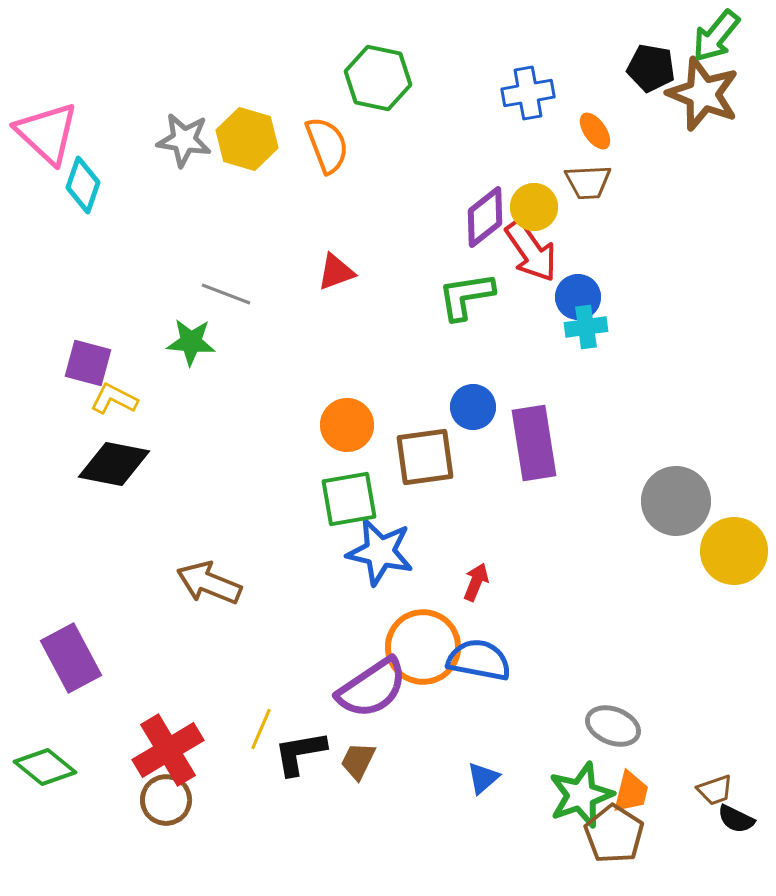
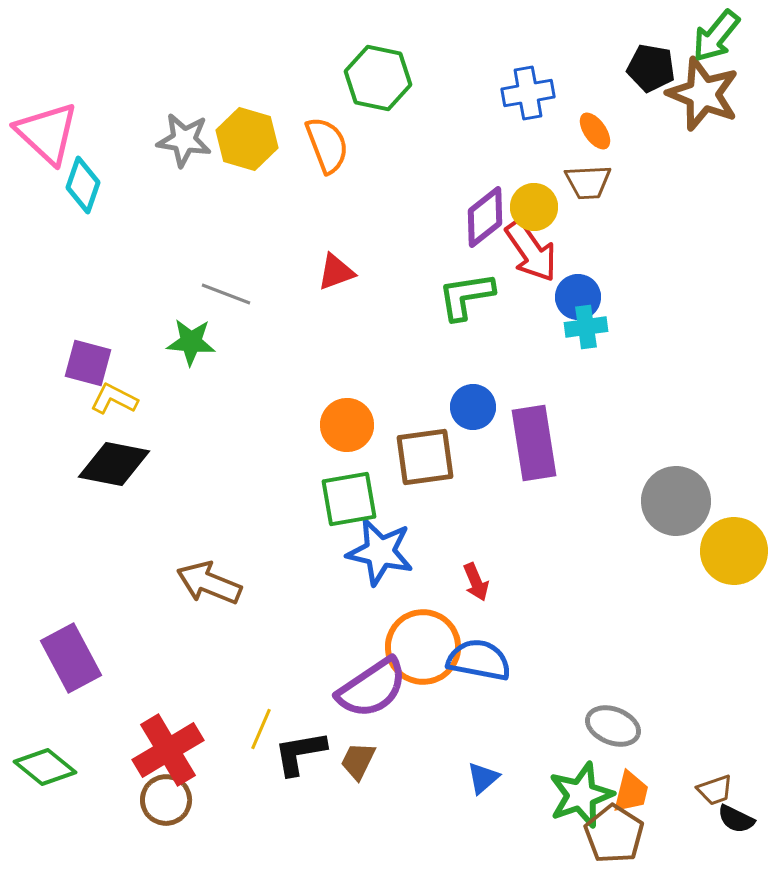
red arrow at (476, 582): rotated 135 degrees clockwise
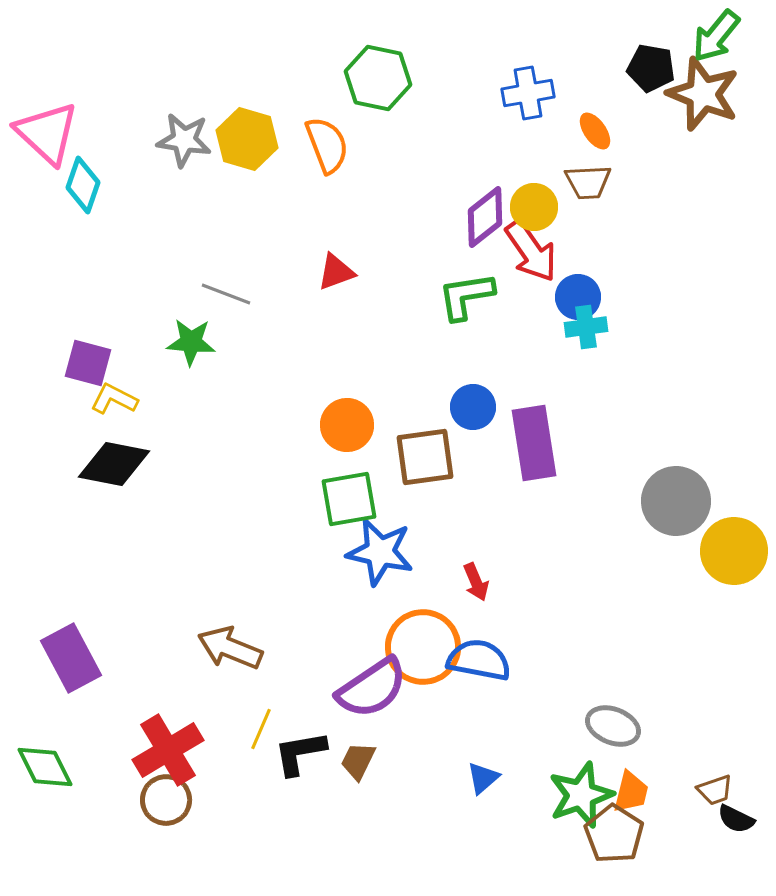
brown arrow at (209, 583): moved 21 px right, 65 px down
green diamond at (45, 767): rotated 24 degrees clockwise
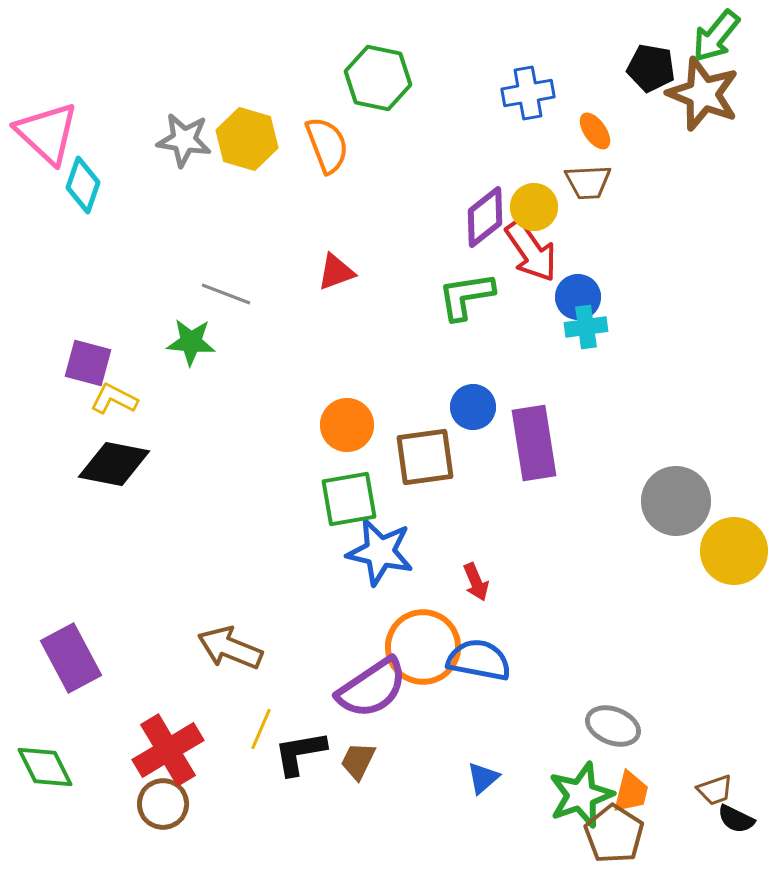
brown circle at (166, 800): moved 3 px left, 4 px down
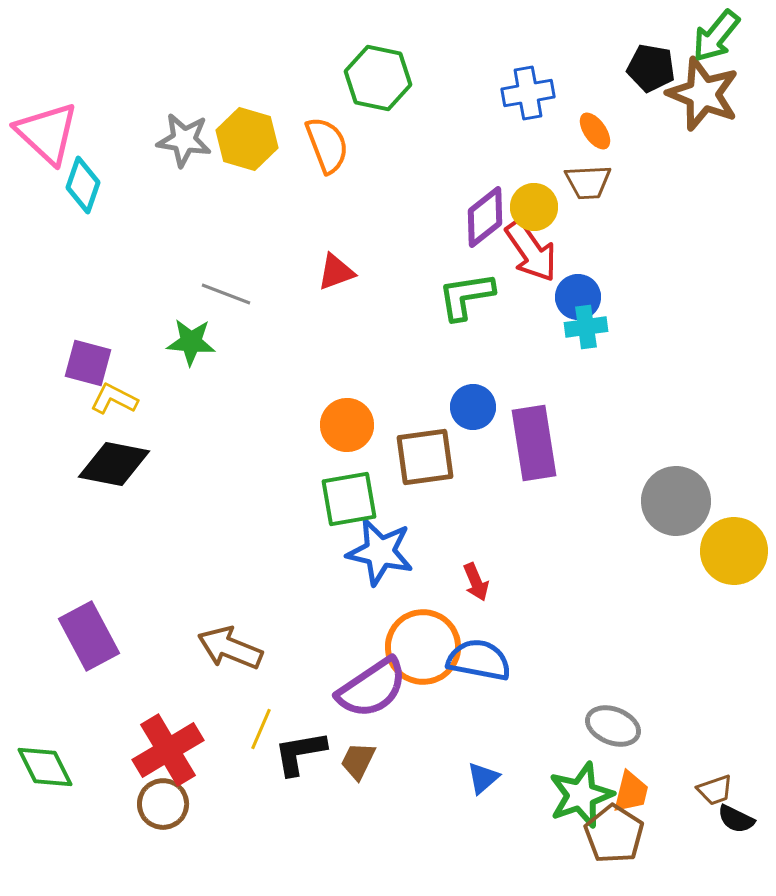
purple rectangle at (71, 658): moved 18 px right, 22 px up
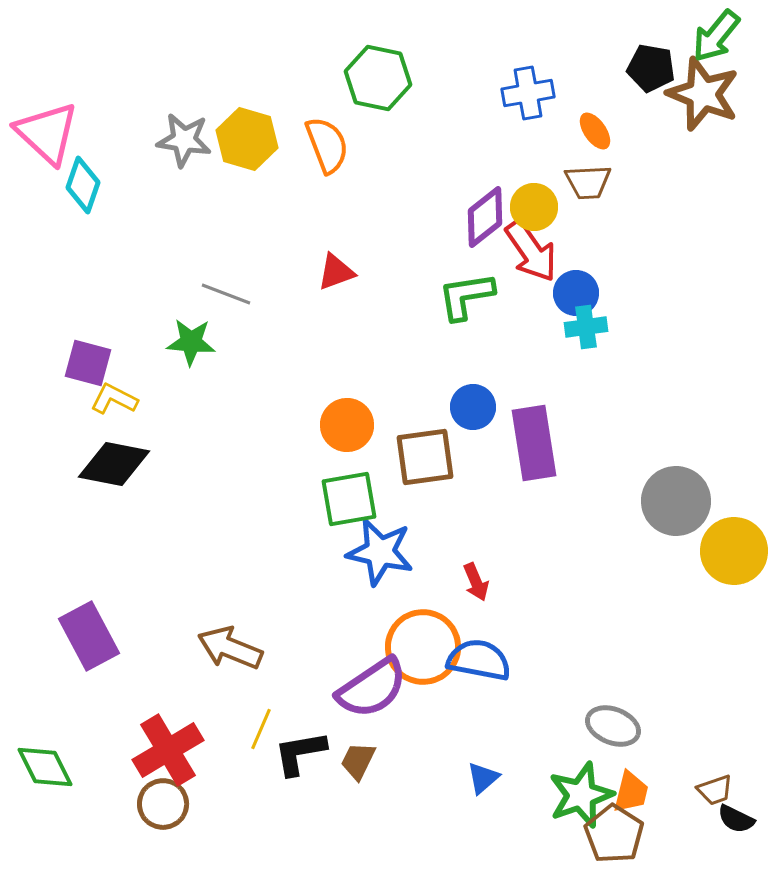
blue circle at (578, 297): moved 2 px left, 4 px up
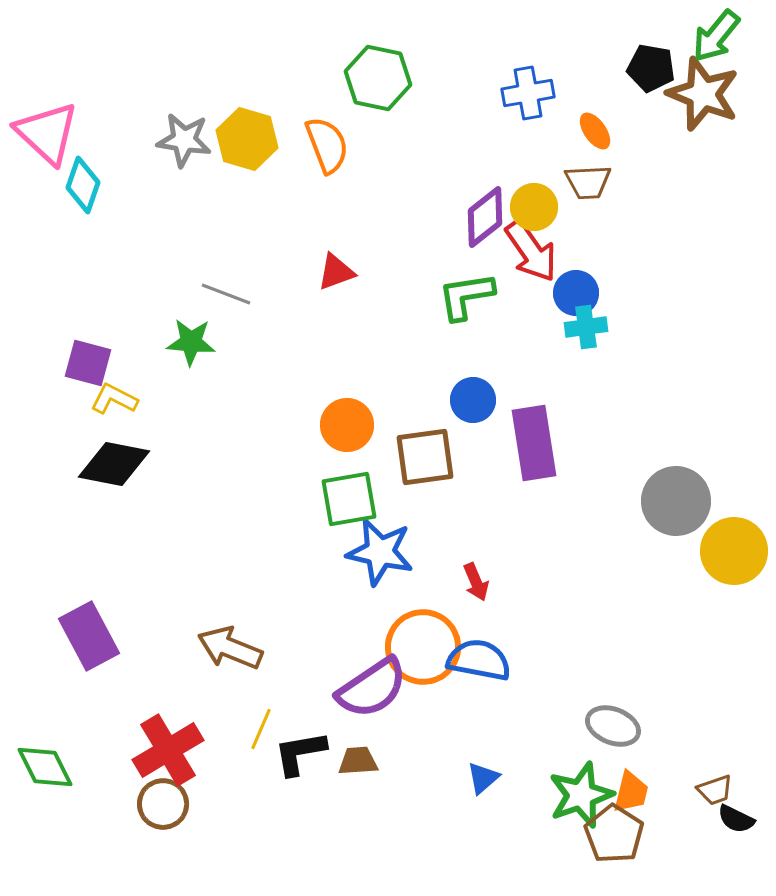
blue circle at (473, 407): moved 7 px up
brown trapezoid at (358, 761): rotated 60 degrees clockwise
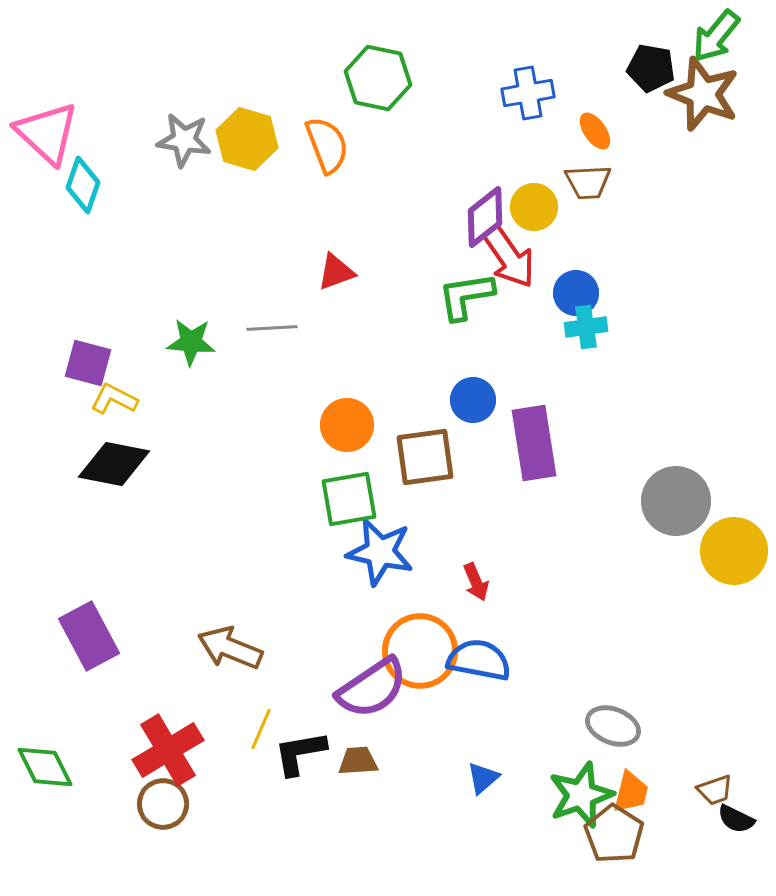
red arrow at (531, 251): moved 22 px left, 6 px down
gray line at (226, 294): moved 46 px right, 34 px down; rotated 24 degrees counterclockwise
orange circle at (423, 647): moved 3 px left, 4 px down
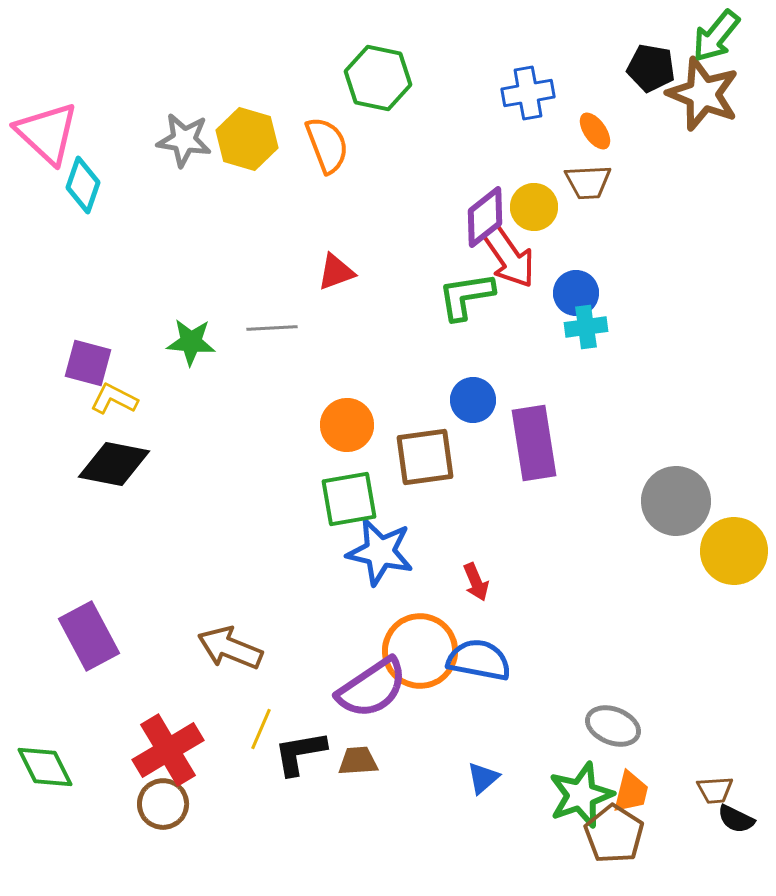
brown trapezoid at (715, 790): rotated 15 degrees clockwise
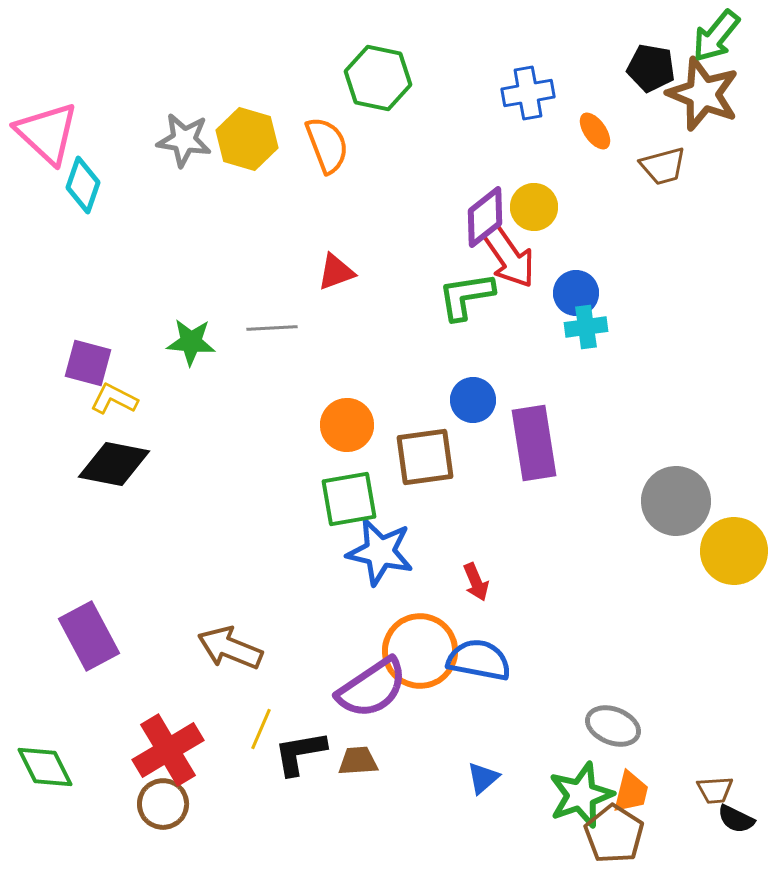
brown trapezoid at (588, 182): moved 75 px right, 16 px up; rotated 12 degrees counterclockwise
